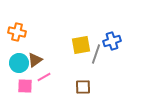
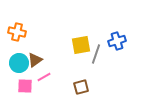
blue cross: moved 5 px right
brown square: moved 2 px left; rotated 14 degrees counterclockwise
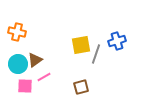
cyan circle: moved 1 px left, 1 px down
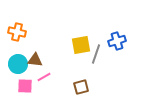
brown triangle: rotated 42 degrees clockwise
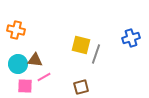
orange cross: moved 1 px left, 2 px up
blue cross: moved 14 px right, 3 px up
yellow square: rotated 24 degrees clockwise
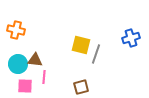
pink line: rotated 56 degrees counterclockwise
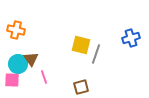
brown triangle: moved 4 px left, 1 px up; rotated 49 degrees clockwise
pink line: rotated 24 degrees counterclockwise
pink square: moved 13 px left, 6 px up
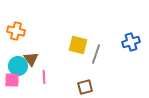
orange cross: moved 1 px down
blue cross: moved 4 px down
yellow square: moved 3 px left
cyan circle: moved 2 px down
pink line: rotated 16 degrees clockwise
brown square: moved 4 px right
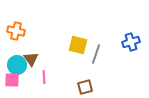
cyan circle: moved 1 px left, 1 px up
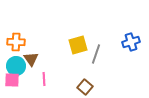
orange cross: moved 11 px down; rotated 12 degrees counterclockwise
yellow square: rotated 30 degrees counterclockwise
cyan circle: moved 1 px left, 1 px down
pink line: moved 2 px down
brown square: rotated 35 degrees counterclockwise
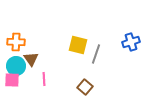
yellow square: rotated 30 degrees clockwise
